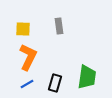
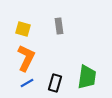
yellow square: rotated 14 degrees clockwise
orange L-shape: moved 2 px left, 1 px down
blue line: moved 1 px up
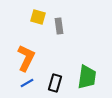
yellow square: moved 15 px right, 12 px up
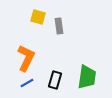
black rectangle: moved 3 px up
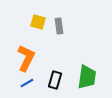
yellow square: moved 5 px down
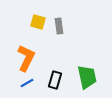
green trapezoid: rotated 20 degrees counterclockwise
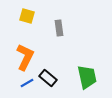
yellow square: moved 11 px left, 6 px up
gray rectangle: moved 2 px down
orange L-shape: moved 1 px left, 1 px up
black rectangle: moved 7 px left, 2 px up; rotated 66 degrees counterclockwise
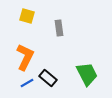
green trapezoid: moved 3 px up; rotated 15 degrees counterclockwise
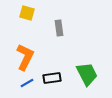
yellow square: moved 3 px up
black rectangle: moved 4 px right; rotated 48 degrees counterclockwise
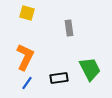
gray rectangle: moved 10 px right
green trapezoid: moved 3 px right, 5 px up
black rectangle: moved 7 px right
blue line: rotated 24 degrees counterclockwise
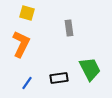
orange L-shape: moved 4 px left, 13 px up
